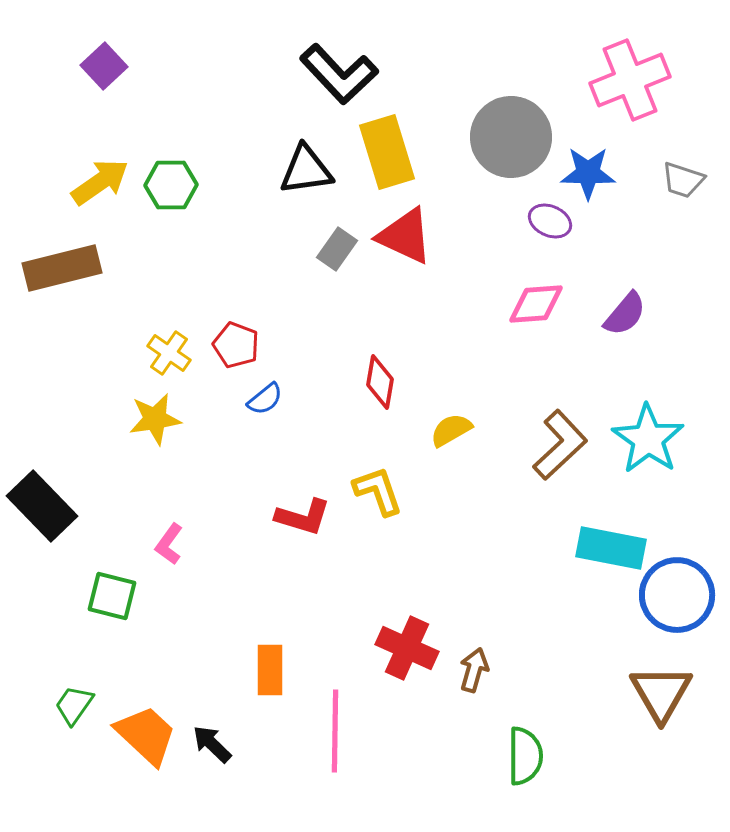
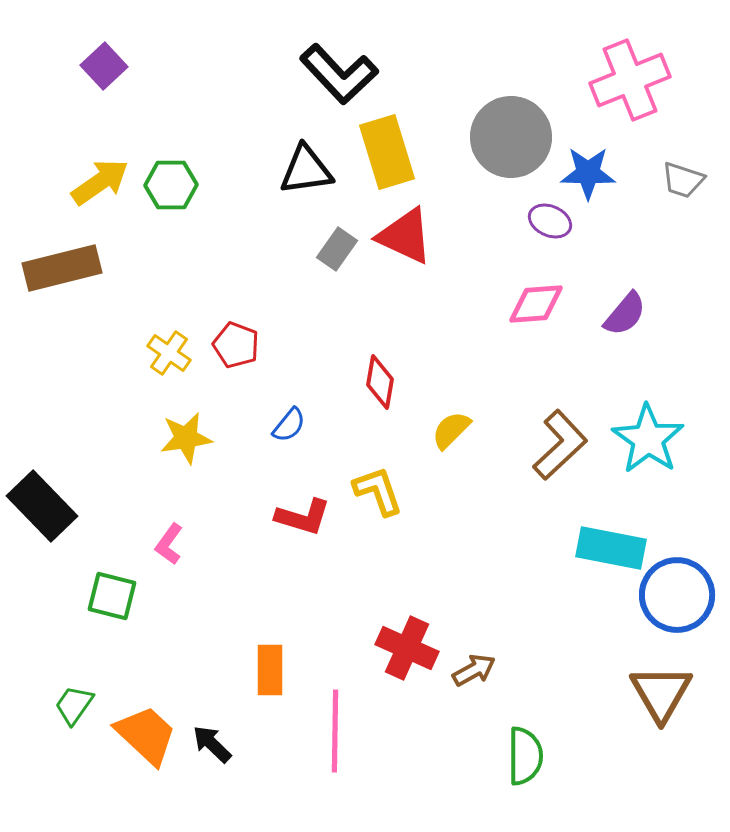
blue semicircle: moved 24 px right, 26 px down; rotated 12 degrees counterclockwise
yellow star: moved 31 px right, 19 px down
yellow semicircle: rotated 15 degrees counterclockwise
brown arrow: rotated 45 degrees clockwise
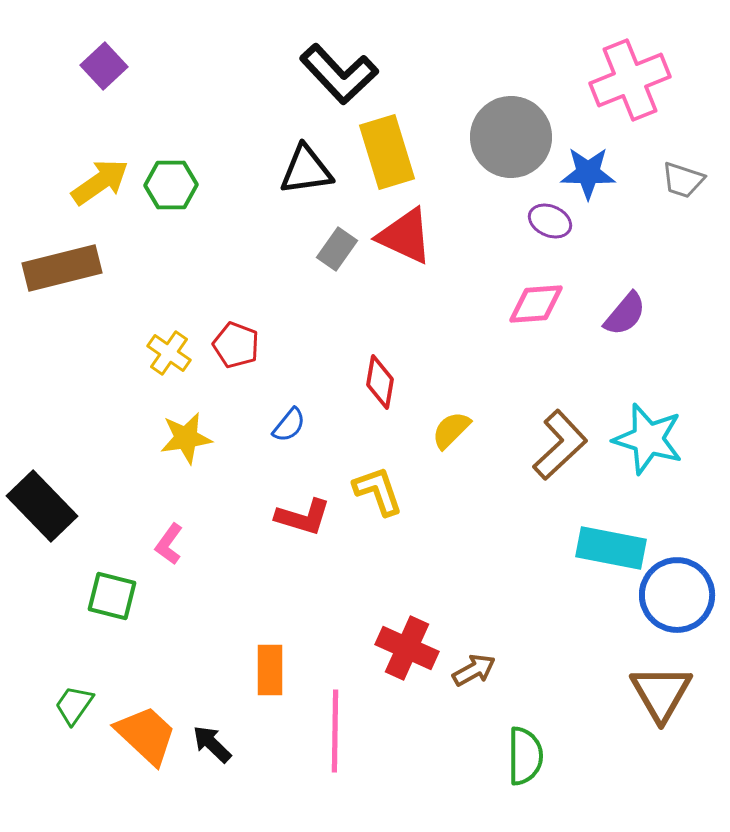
cyan star: rotated 18 degrees counterclockwise
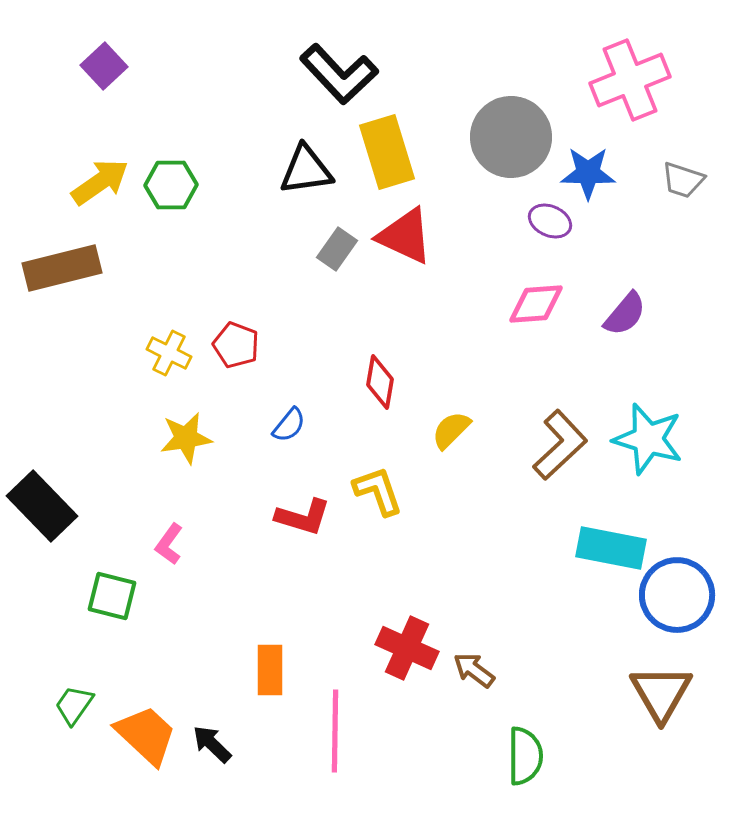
yellow cross: rotated 9 degrees counterclockwise
brown arrow: rotated 114 degrees counterclockwise
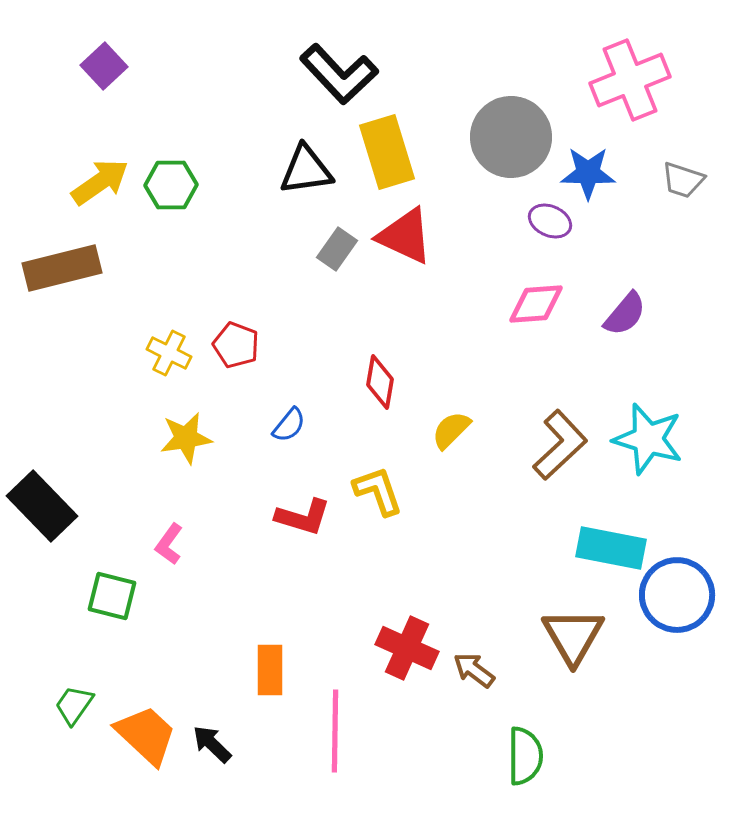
brown triangle: moved 88 px left, 57 px up
